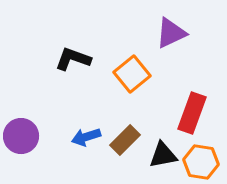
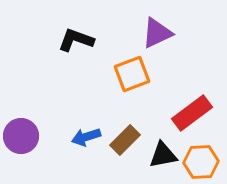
purple triangle: moved 14 px left
black L-shape: moved 3 px right, 19 px up
orange square: rotated 18 degrees clockwise
red rectangle: rotated 33 degrees clockwise
orange hexagon: rotated 12 degrees counterclockwise
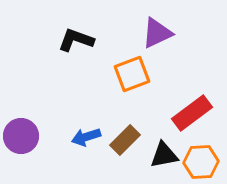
black triangle: moved 1 px right
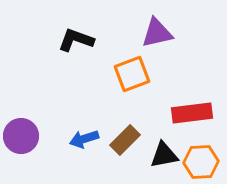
purple triangle: rotated 12 degrees clockwise
red rectangle: rotated 30 degrees clockwise
blue arrow: moved 2 px left, 2 px down
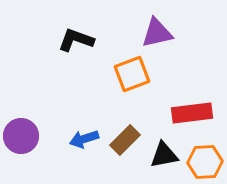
orange hexagon: moved 4 px right
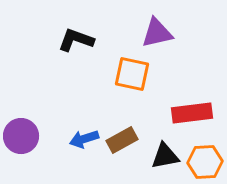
orange square: rotated 33 degrees clockwise
brown rectangle: moved 3 px left; rotated 16 degrees clockwise
black triangle: moved 1 px right, 1 px down
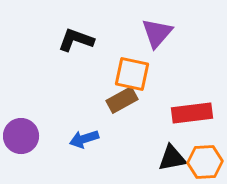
purple triangle: rotated 36 degrees counterclockwise
brown rectangle: moved 40 px up
black triangle: moved 7 px right, 2 px down
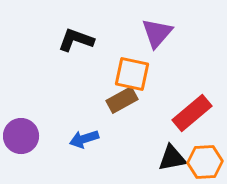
red rectangle: rotated 33 degrees counterclockwise
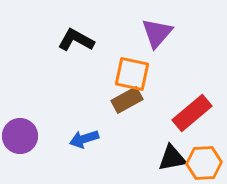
black L-shape: rotated 9 degrees clockwise
brown rectangle: moved 5 px right
purple circle: moved 1 px left
orange hexagon: moved 1 px left, 1 px down
